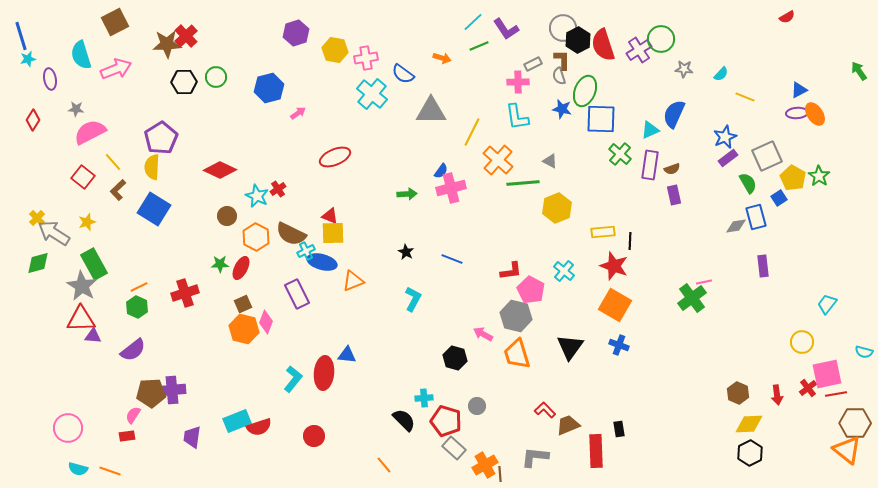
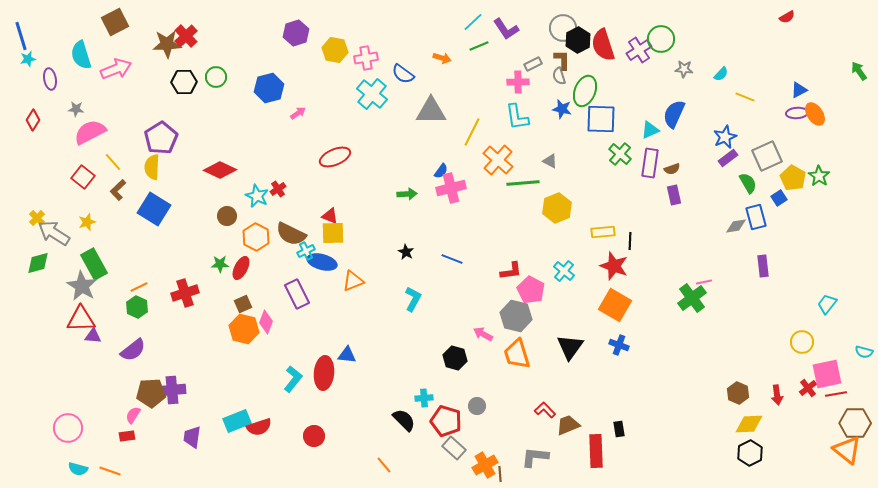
purple rectangle at (650, 165): moved 2 px up
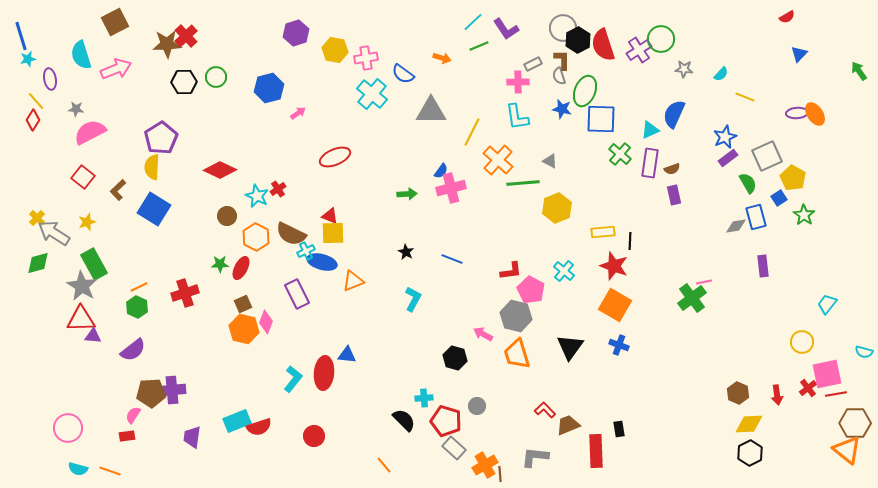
blue triangle at (799, 90): moved 36 px up; rotated 18 degrees counterclockwise
yellow line at (113, 162): moved 77 px left, 61 px up
green star at (819, 176): moved 15 px left, 39 px down
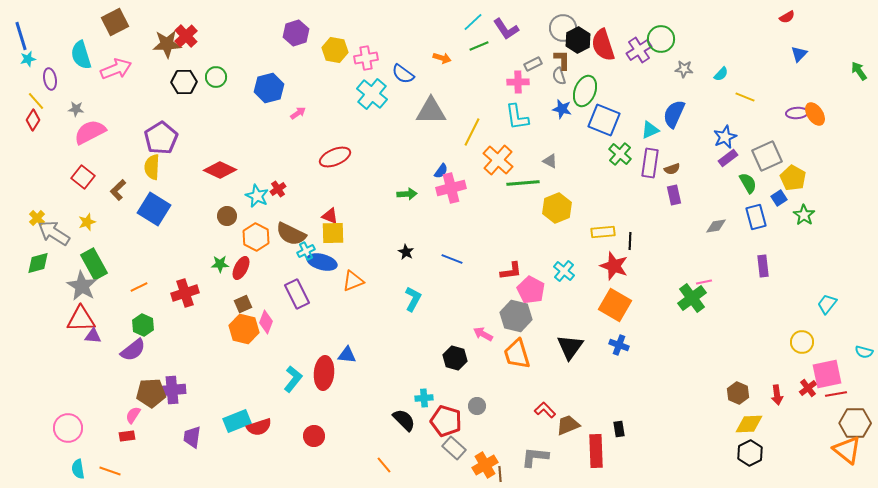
blue square at (601, 119): moved 3 px right, 1 px down; rotated 20 degrees clockwise
gray diamond at (736, 226): moved 20 px left
green hexagon at (137, 307): moved 6 px right, 18 px down
cyan semicircle at (78, 469): rotated 66 degrees clockwise
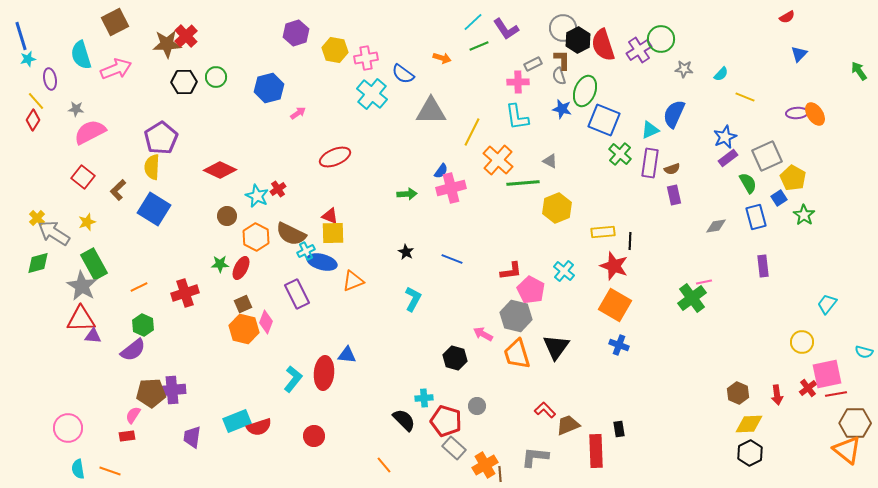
black triangle at (570, 347): moved 14 px left
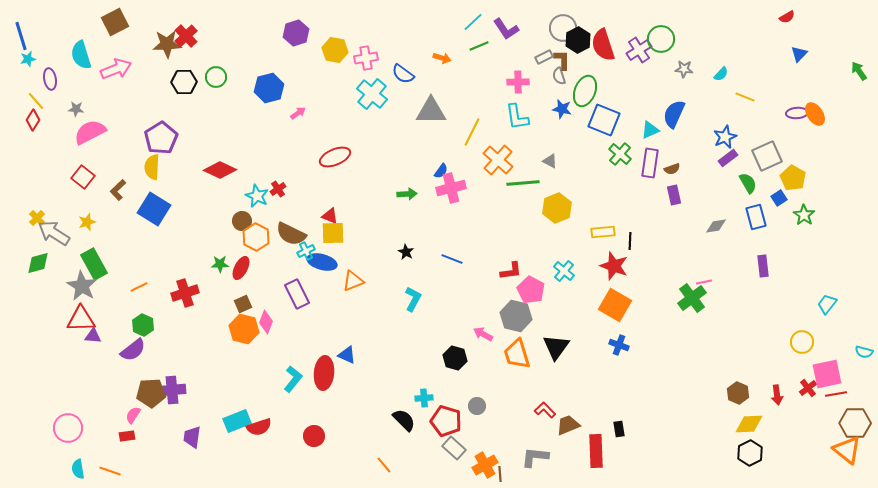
gray rectangle at (533, 64): moved 11 px right, 7 px up
brown circle at (227, 216): moved 15 px right, 5 px down
blue triangle at (347, 355): rotated 18 degrees clockwise
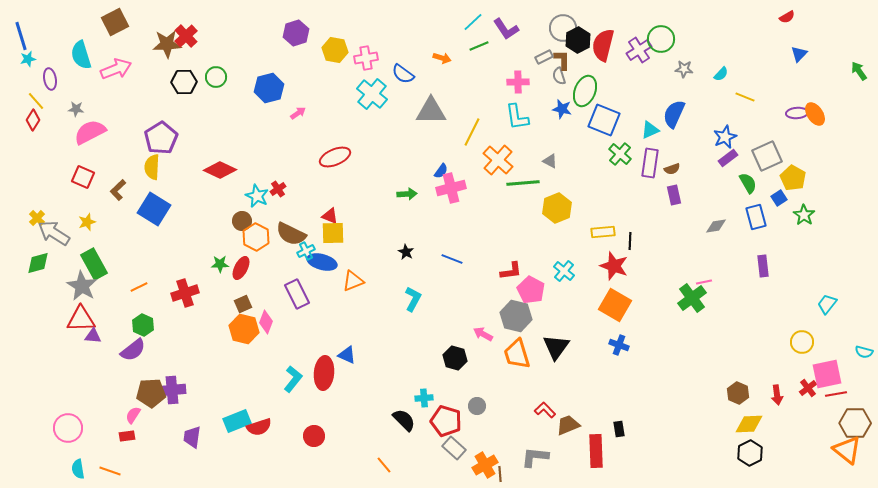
red semicircle at (603, 45): rotated 32 degrees clockwise
red square at (83, 177): rotated 15 degrees counterclockwise
